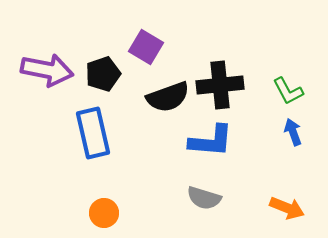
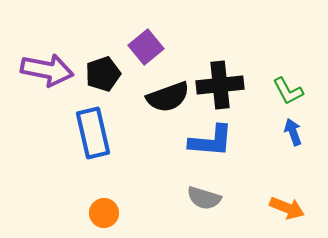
purple square: rotated 20 degrees clockwise
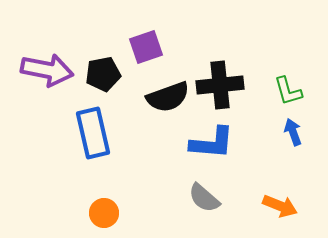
purple square: rotated 20 degrees clockwise
black pentagon: rotated 8 degrees clockwise
green L-shape: rotated 12 degrees clockwise
blue L-shape: moved 1 px right, 2 px down
gray semicircle: rotated 24 degrees clockwise
orange arrow: moved 7 px left, 2 px up
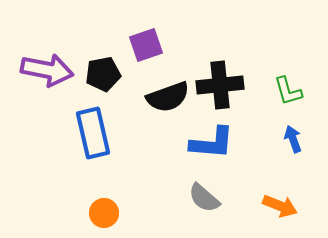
purple square: moved 2 px up
blue arrow: moved 7 px down
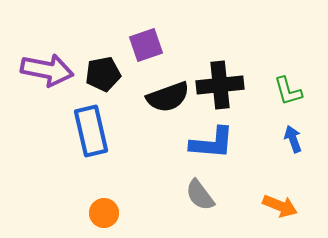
blue rectangle: moved 2 px left, 2 px up
gray semicircle: moved 4 px left, 3 px up; rotated 12 degrees clockwise
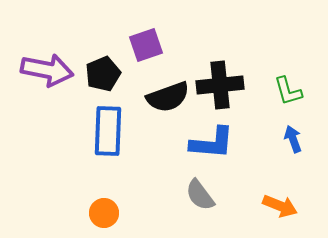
black pentagon: rotated 12 degrees counterclockwise
blue rectangle: moved 17 px right; rotated 15 degrees clockwise
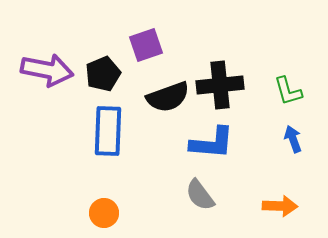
orange arrow: rotated 20 degrees counterclockwise
